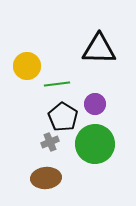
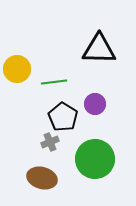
yellow circle: moved 10 px left, 3 px down
green line: moved 3 px left, 2 px up
green circle: moved 15 px down
brown ellipse: moved 4 px left; rotated 20 degrees clockwise
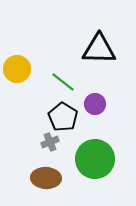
green line: moved 9 px right; rotated 45 degrees clockwise
brown ellipse: moved 4 px right; rotated 12 degrees counterclockwise
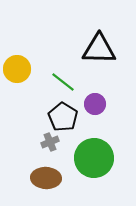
green circle: moved 1 px left, 1 px up
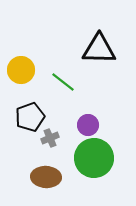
yellow circle: moved 4 px right, 1 px down
purple circle: moved 7 px left, 21 px down
black pentagon: moved 33 px left; rotated 20 degrees clockwise
gray cross: moved 4 px up
brown ellipse: moved 1 px up
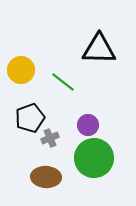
black pentagon: moved 1 px down
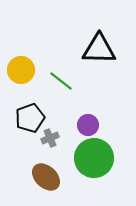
green line: moved 2 px left, 1 px up
brown ellipse: rotated 40 degrees clockwise
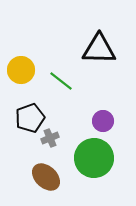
purple circle: moved 15 px right, 4 px up
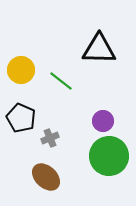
black pentagon: moved 9 px left; rotated 28 degrees counterclockwise
green circle: moved 15 px right, 2 px up
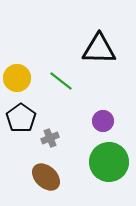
yellow circle: moved 4 px left, 8 px down
black pentagon: rotated 12 degrees clockwise
green circle: moved 6 px down
